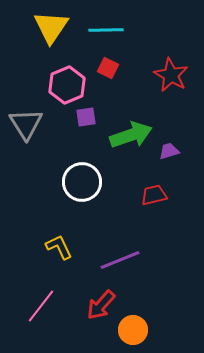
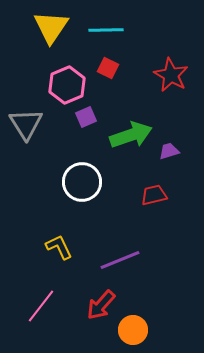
purple square: rotated 15 degrees counterclockwise
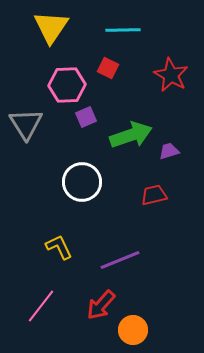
cyan line: moved 17 px right
pink hexagon: rotated 21 degrees clockwise
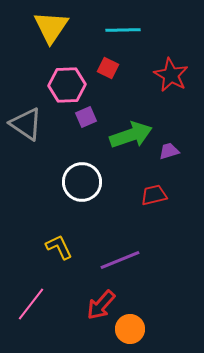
gray triangle: rotated 24 degrees counterclockwise
pink line: moved 10 px left, 2 px up
orange circle: moved 3 px left, 1 px up
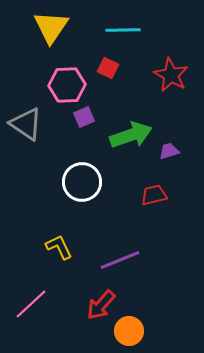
purple square: moved 2 px left
pink line: rotated 9 degrees clockwise
orange circle: moved 1 px left, 2 px down
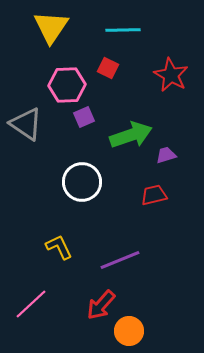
purple trapezoid: moved 3 px left, 4 px down
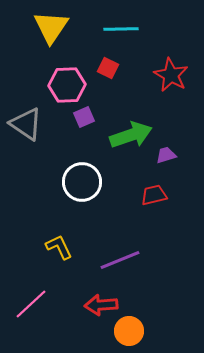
cyan line: moved 2 px left, 1 px up
red arrow: rotated 44 degrees clockwise
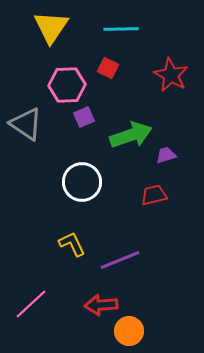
yellow L-shape: moved 13 px right, 3 px up
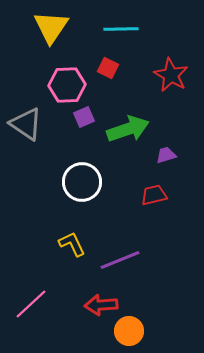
green arrow: moved 3 px left, 6 px up
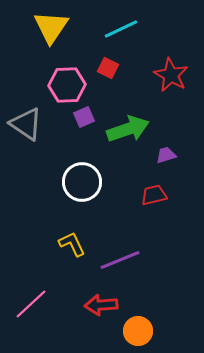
cyan line: rotated 24 degrees counterclockwise
orange circle: moved 9 px right
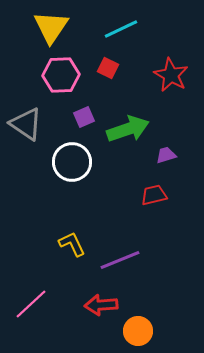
pink hexagon: moved 6 px left, 10 px up
white circle: moved 10 px left, 20 px up
